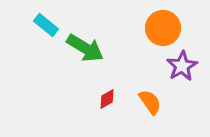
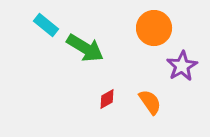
orange circle: moved 9 px left
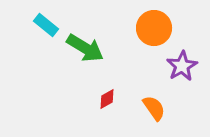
orange semicircle: moved 4 px right, 6 px down
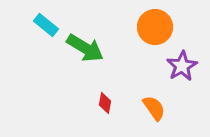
orange circle: moved 1 px right, 1 px up
red diamond: moved 2 px left, 4 px down; rotated 50 degrees counterclockwise
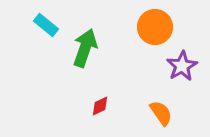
green arrow: rotated 102 degrees counterclockwise
red diamond: moved 5 px left, 3 px down; rotated 55 degrees clockwise
orange semicircle: moved 7 px right, 5 px down
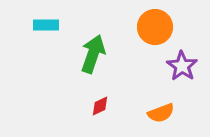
cyan rectangle: rotated 40 degrees counterclockwise
green arrow: moved 8 px right, 6 px down
purple star: rotated 8 degrees counterclockwise
orange semicircle: rotated 104 degrees clockwise
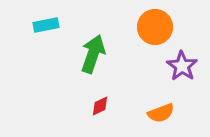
cyan rectangle: rotated 10 degrees counterclockwise
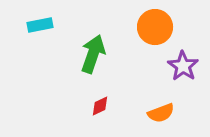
cyan rectangle: moved 6 px left
purple star: moved 1 px right
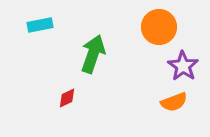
orange circle: moved 4 px right
red diamond: moved 33 px left, 8 px up
orange semicircle: moved 13 px right, 11 px up
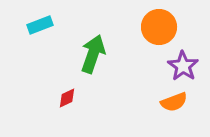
cyan rectangle: rotated 10 degrees counterclockwise
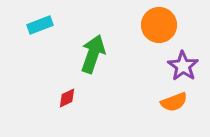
orange circle: moved 2 px up
